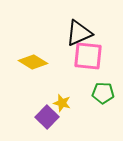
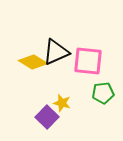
black triangle: moved 23 px left, 19 px down
pink square: moved 5 px down
green pentagon: rotated 10 degrees counterclockwise
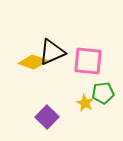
black triangle: moved 4 px left
yellow diamond: rotated 12 degrees counterclockwise
yellow star: moved 23 px right; rotated 12 degrees clockwise
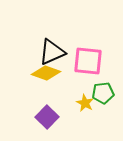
yellow diamond: moved 13 px right, 11 px down
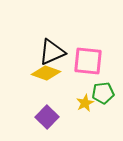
yellow star: rotated 18 degrees clockwise
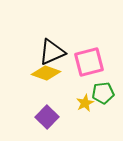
pink square: moved 1 px right, 1 px down; rotated 20 degrees counterclockwise
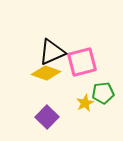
pink square: moved 7 px left
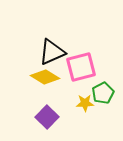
pink square: moved 1 px left, 5 px down
yellow diamond: moved 1 px left, 4 px down; rotated 12 degrees clockwise
green pentagon: rotated 20 degrees counterclockwise
yellow star: rotated 24 degrees clockwise
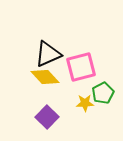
black triangle: moved 4 px left, 2 px down
yellow diamond: rotated 16 degrees clockwise
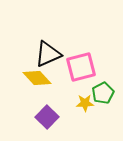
yellow diamond: moved 8 px left, 1 px down
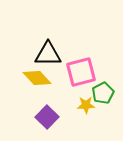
black triangle: rotated 24 degrees clockwise
pink square: moved 5 px down
yellow star: moved 1 px right, 2 px down
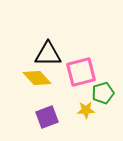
green pentagon: rotated 10 degrees clockwise
yellow star: moved 5 px down
purple square: rotated 25 degrees clockwise
